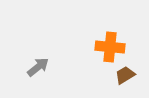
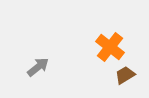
orange cross: rotated 32 degrees clockwise
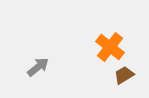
brown trapezoid: moved 1 px left
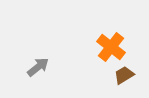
orange cross: moved 1 px right
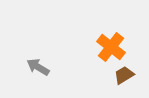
gray arrow: rotated 110 degrees counterclockwise
